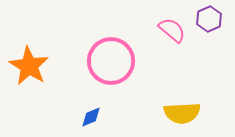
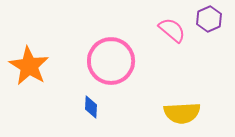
blue diamond: moved 10 px up; rotated 65 degrees counterclockwise
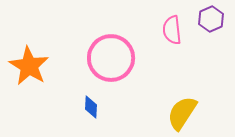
purple hexagon: moved 2 px right
pink semicircle: rotated 136 degrees counterclockwise
pink circle: moved 3 px up
yellow semicircle: rotated 126 degrees clockwise
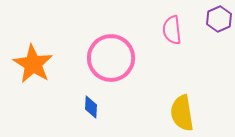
purple hexagon: moved 8 px right
orange star: moved 4 px right, 2 px up
yellow semicircle: rotated 42 degrees counterclockwise
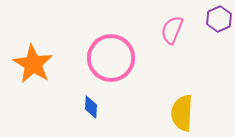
pink semicircle: rotated 28 degrees clockwise
yellow semicircle: rotated 12 degrees clockwise
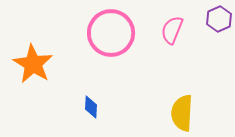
pink circle: moved 25 px up
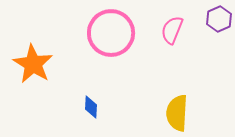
yellow semicircle: moved 5 px left
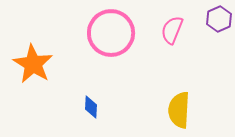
yellow semicircle: moved 2 px right, 3 px up
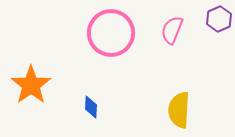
orange star: moved 2 px left, 21 px down; rotated 6 degrees clockwise
